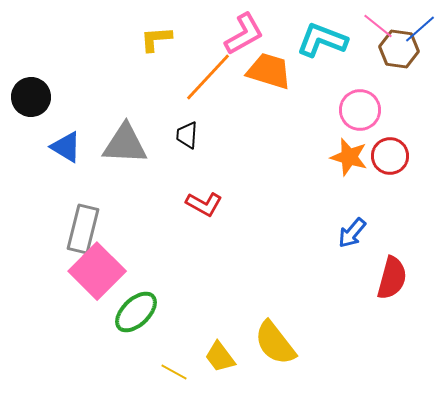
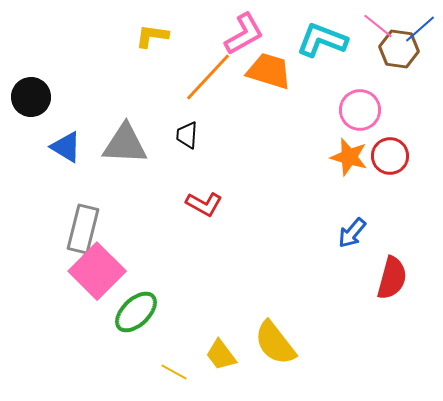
yellow L-shape: moved 4 px left, 3 px up; rotated 12 degrees clockwise
yellow trapezoid: moved 1 px right, 2 px up
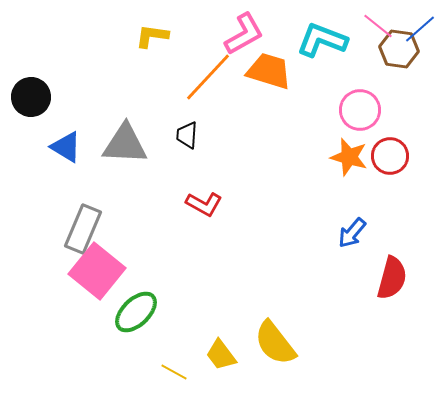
gray rectangle: rotated 9 degrees clockwise
pink square: rotated 6 degrees counterclockwise
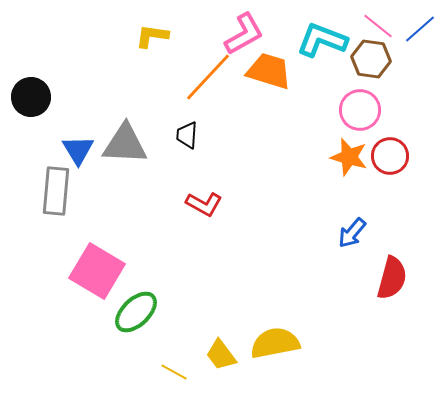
brown hexagon: moved 28 px left, 10 px down
blue triangle: moved 12 px right, 3 px down; rotated 28 degrees clockwise
gray rectangle: moved 27 px left, 38 px up; rotated 18 degrees counterclockwise
pink square: rotated 8 degrees counterclockwise
yellow semicircle: rotated 117 degrees clockwise
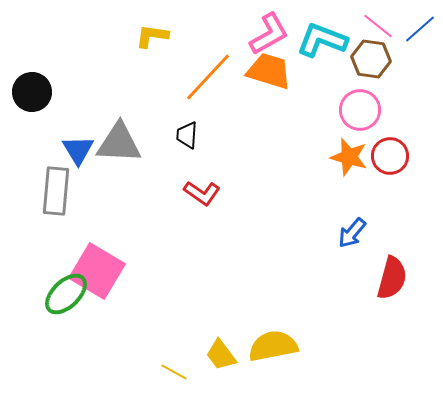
pink L-shape: moved 25 px right
black circle: moved 1 px right, 5 px up
gray triangle: moved 6 px left, 1 px up
red L-shape: moved 2 px left, 11 px up; rotated 6 degrees clockwise
green ellipse: moved 70 px left, 18 px up
yellow semicircle: moved 2 px left, 3 px down
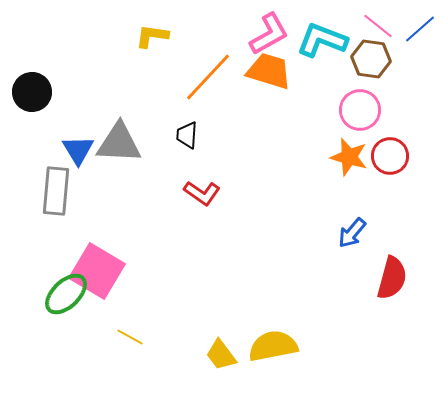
yellow line: moved 44 px left, 35 px up
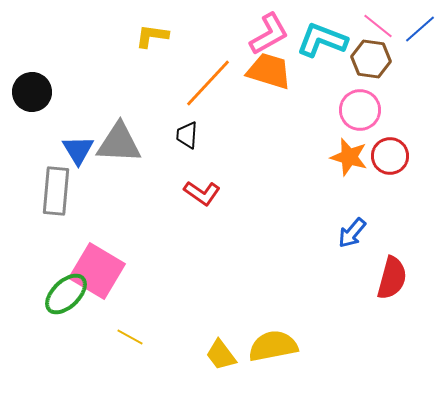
orange line: moved 6 px down
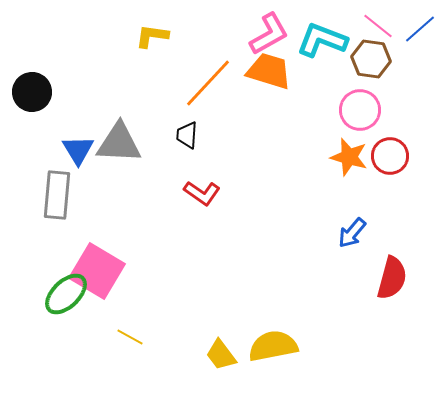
gray rectangle: moved 1 px right, 4 px down
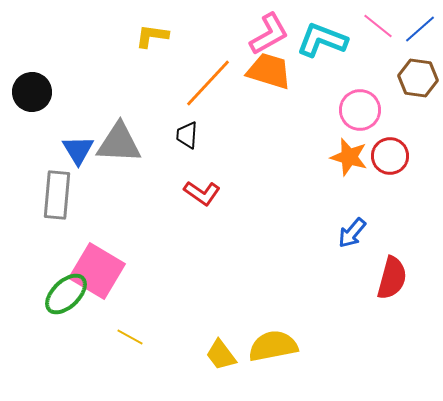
brown hexagon: moved 47 px right, 19 px down
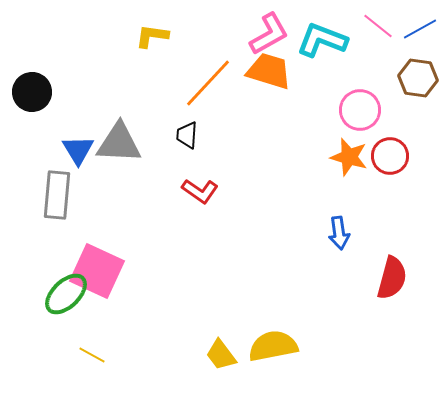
blue line: rotated 12 degrees clockwise
red L-shape: moved 2 px left, 2 px up
blue arrow: moved 13 px left; rotated 48 degrees counterclockwise
pink square: rotated 6 degrees counterclockwise
yellow line: moved 38 px left, 18 px down
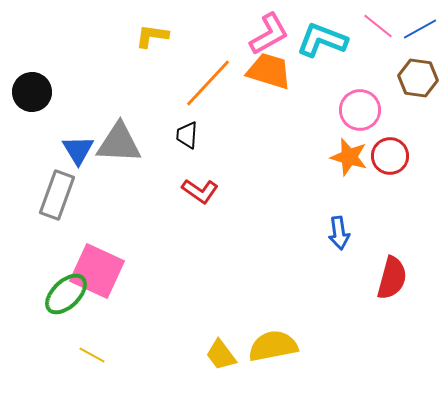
gray rectangle: rotated 15 degrees clockwise
